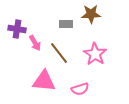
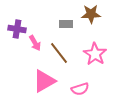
pink triangle: rotated 35 degrees counterclockwise
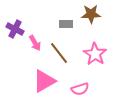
purple cross: moved 2 px left; rotated 18 degrees clockwise
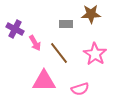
pink triangle: rotated 30 degrees clockwise
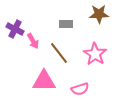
brown star: moved 8 px right
pink arrow: moved 2 px left, 2 px up
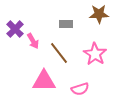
purple cross: rotated 18 degrees clockwise
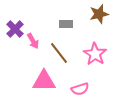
brown star: rotated 12 degrees counterclockwise
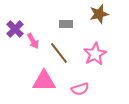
pink star: rotated 10 degrees clockwise
